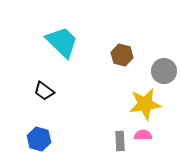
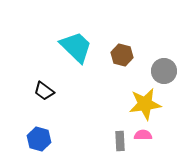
cyan trapezoid: moved 14 px right, 5 px down
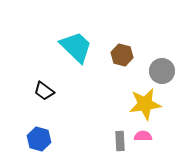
gray circle: moved 2 px left
pink semicircle: moved 1 px down
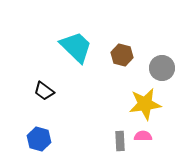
gray circle: moved 3 px up
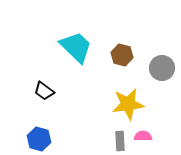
yellow star: moved 17 px left
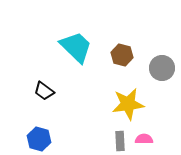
pink semicircle: moved 1 px right, 3 px down
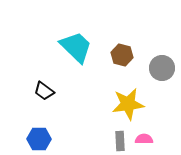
blue hexagon: rotated 15 degrees counterclockwise
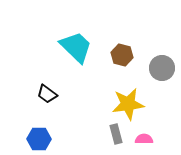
black trapezoid: moved 3 px right, 3 px down
gray rectangle: moved 4 px left, 7 px up; rotated 12 degrees counterclockwise
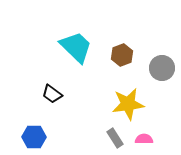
brown hexagon: rotated 25 degrees clockwise
black trapezoid: moved 5 px right
gray rectangle: moved 1 px left, 4 px down; rotated 18 degrees counterclockwise
blue hexagon: moved 5 px left, 2 px up
